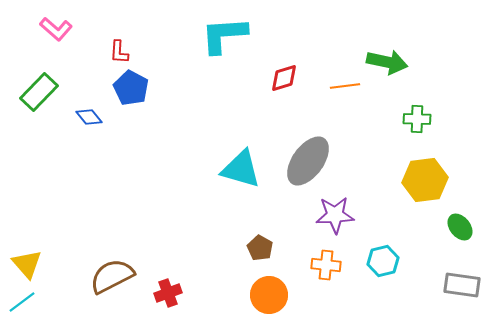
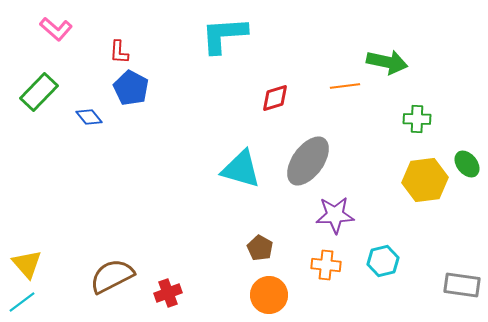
red diamond: moved 9 px left, 20 px down
green ellipse: moved 7 px right, 63 px up
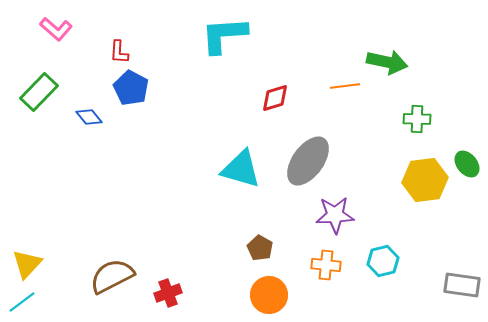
yellow triangle: rotated 24 degrees clockwise
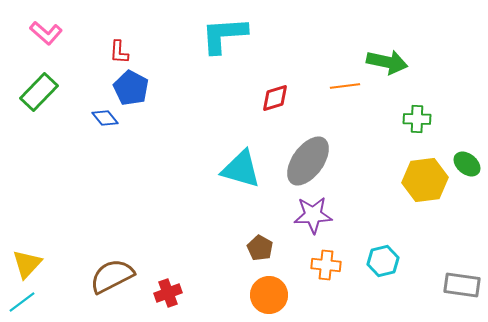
pink L-shape: moved 10 px left, 4 px down
blue diamond: moved 16 px right, 1 px down
green ellipse: rotated 12 degrees counterclockwise
purple star: moved 22 px left
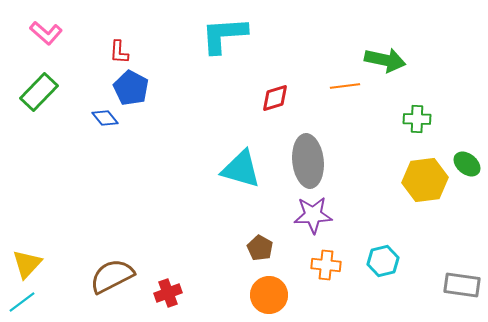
green arrow: moved 2 px left, 2 px up
gray ellipse: rotated 42 degrees counterclockwise
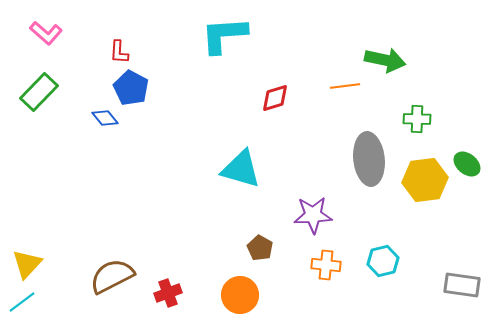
gray ellipse: moved 61 px right, 2 px up
orange circle: moved 29 px left
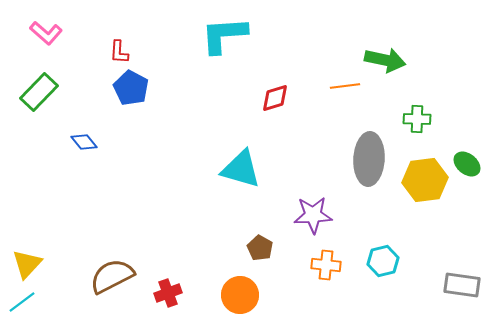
blue diamond: moved 21 px left, 24 px down
gray ellipse: rotated 9 degrees clockwise
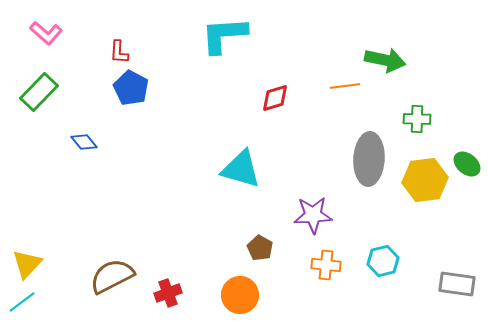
gray rectangle: moved 5 px left, 1 px up
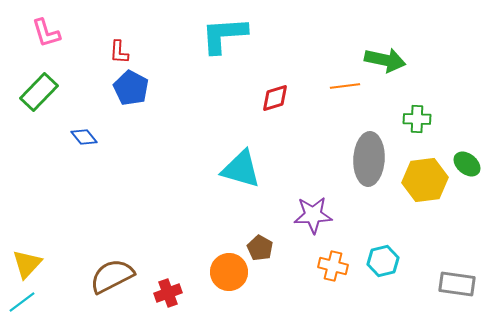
pink L-shape: rotated 32 degrees clockwise
blue diamond: moved 5 px up
orange cross: moved 7 px right, 1 px down; rotated 8 degrees clockwise
orange circle: moved 11 px left, 23 px up
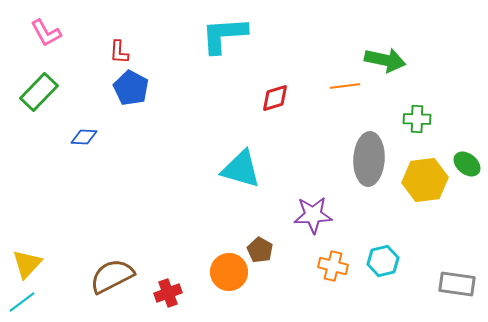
pink L-shape: rotated 12 degrees counterclockwise
blue diamond: rotated 48 degrees counterclockwise
brown pentagon: moved 2 px down
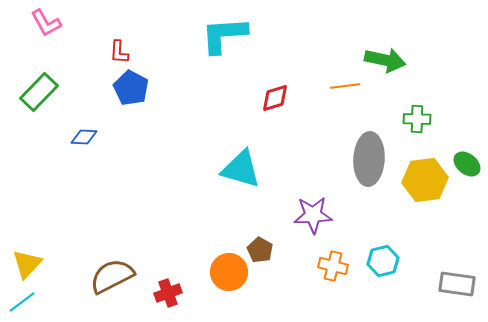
pink L-shape: moved 10 px up
